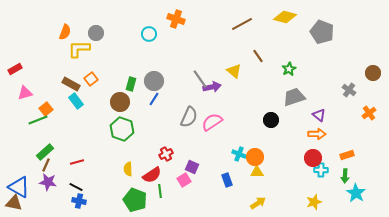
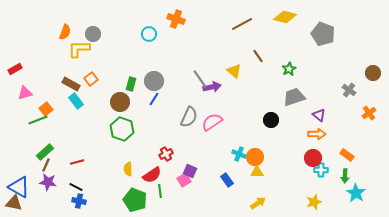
gray pentagon at (322, 32): moved 1 px right, 2 px down
gray circle at (96, 33): moved 3 px left, 1 px down
orange rectangle at (347, 155): rotated 56 degrees clockwise
purple square at (192, 167): moved 2 px left, 4 px down
blue rectangle at (227, 180): rotated 16 degrees counterclockwise
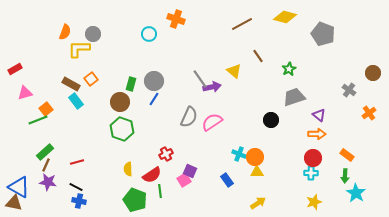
cyan cross at (321, 170): moved 10 px left, 3 px down
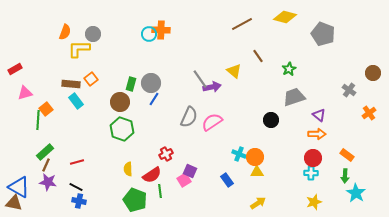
orange cross at (176, 19): moved 15 px left, 11 px down; rotated 18 degrees counterclockwise
gray circle at (154, 81): moved 3 px left, 2 px down
brown rectangle at (71, 84): rotated 24 degrees counterclockwise
green line at (38, 120): rotated 66 degrees counterclockwise
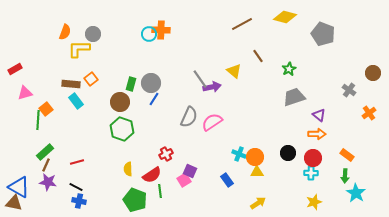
black circle at (271, 120): moved 17 px right, 33 px down
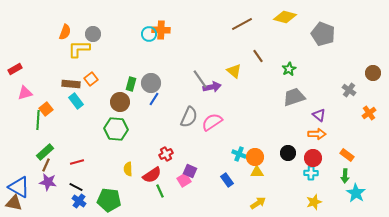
green hexagon at (122, 129): moved 6 px left; rotated 15 degrees counterclockwise
green line at (160, 191): rotated 16 degrees counterclockwise
green pentagon at (135, 200): moved 26 px left; rotated 15 degrees counterclockwise
blue cross at (79, 201): rotated 24 degrees clockwise
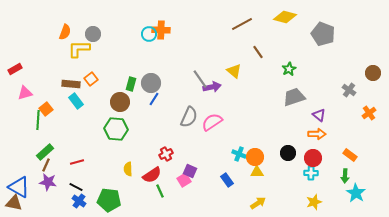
brown line at (258, 56): moved 4 px up
orange rectangle at (347, 155): moved 3 px right
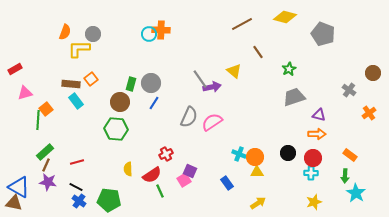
blue line at (154, 99): moved 4 px down
purple triangle at (319, 115): rotated 24 degrees counterclockwise
blue rectangle at (227, 180): moved 3 px down
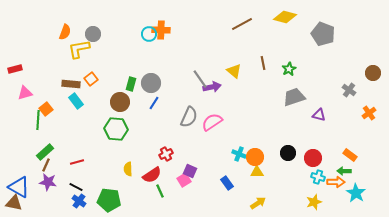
yellow L-shape at (79, 49): rotated 10 degrees counterclockwise
brown line at (258, 52): moved 5 px right, 11 px down; rotated 24 degrees clockwise
red rectangle at (15, 69): rotated 16 degrees clockwise
orange arrow at (317, 134): moved 19 px right, 48 px down
cyan cross at (311, 173): moved 7 px right, 4 px down; rotated 16 degrees clockwise
green arrow at (345, 176): moved 1 px left, 5 px up; rotated 88 degrees clockwise
